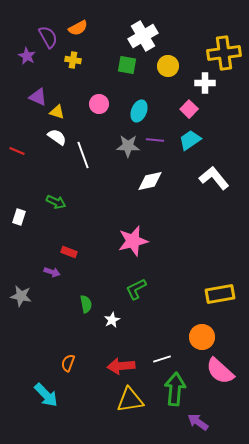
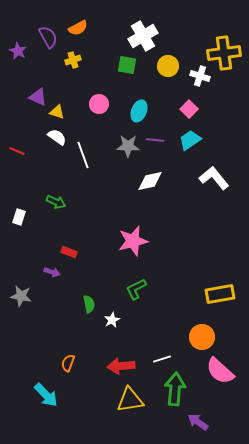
purple star at (27, 56): moved 9 px left, 5 px up
yellow cross at (73, 60): rotated 28 degrees counterclockwise
white cross at (205, 83): moved 5 px left, 7 px up; rotated 18 degrees clockwise
green semicircle at (86, 304): moved 3 px right
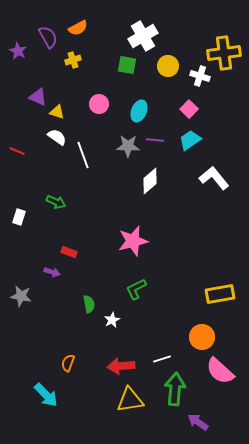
white diamond at (150, 181): rotated 28 degrees counterclockwise
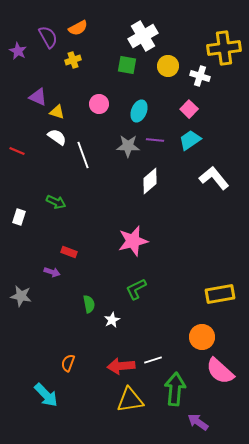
yellow cross at (224, 53): moved 5 px up
white line at (162, 359): moved 9 px left, 1 px down
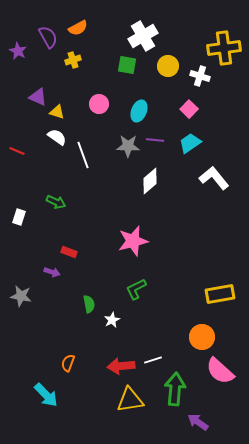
cyan trapezoid at (190, 140): moved 3 px down
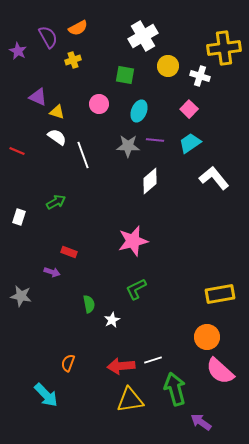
green square at (127, 65): moved 2 px left, 10 px down
green arrow at (56, 202): rotated 54 degrees counterclockwise
orange circle at (202, 337): moved 5 px right
green arrow at (175, 389): rotated 20 degrees counterclockwise
purple arrow at (198, 422): moved 3 px right
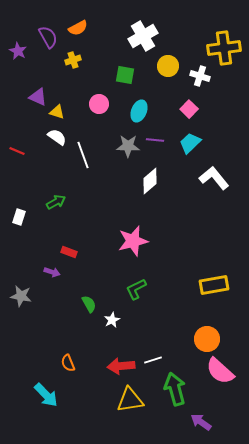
cyan trapezoid at (190, 143): rotated 10 degrees counterclockwise
yellow rectangle at (220, 294): moved 6 px left, 9 px up
green semicircle at (89, 304): rotated 18 degrees counterclockwise
orange circle at (207, 337): moved 2 px down
orange semicircle at (68, 363): rotated 42 degrees counterclockwise
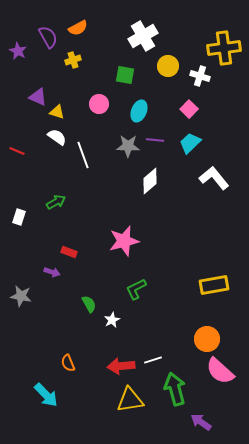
pink star at (133, 241): moved 9 px left
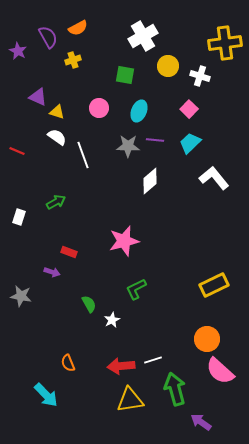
yellow cross at (224, 48): moved 1 px right, 5 px up
pink circle at (99, 104): moved 4 px down
yellow rectangle at (214, 285): rotated 16 degrees counterclockwise
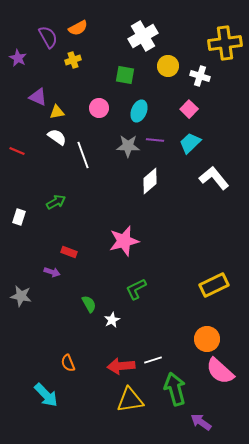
purple star at (18, 51): moved 7 px down
yellow triangle at (57, 112): rotated 28 degrees counterclockwise
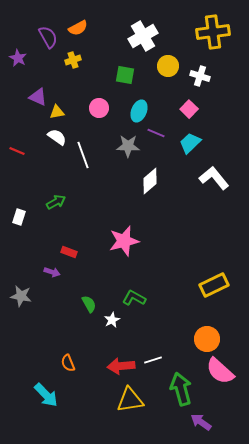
yellow cross at (225, 43): moved 12 px left, 11 px up
purple line at (155, 140): moved 1 px right, 7 px up; rotated 18 degrees clockwise
green L-shape at (136, 289): moved 2 px left, 9 px down; rotated 55 degrees clockwise
green arrow at (175, 389): moved 6 px right
